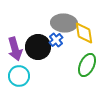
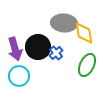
blue cross: moved 13 px down
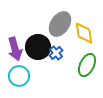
gray ellipse: moved 4 px left, 1 px down; rotated 60 degrees counterclockwise
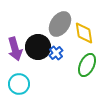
cyan circle: moved 8 px down
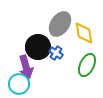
purple arrow: moved 11 px right, 18 px down
blue cross: rotated 16 degrees counterclockwise
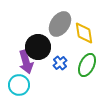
blue cross: moved 4 px right, 10 px down; rotated 16 degrees clockwise
purple arrow: moved 5 px up
cyan circle: moved 1 px down
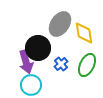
black circle: moved 1 px down
blue cross: moved 1 px right, 1 px down
cyan circle: moved 12 px right
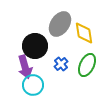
black circle: moved 3 px left, 2 px up
purple arrow: moved 1 px left, 5 px down
cyan circle: moved 2 px right
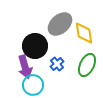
gray ellipse: rotated 15 degrees clockwise
blue cross: moved 4 px left
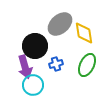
blue cross: moved 1 px left; rotated 24 degrees clockwise
